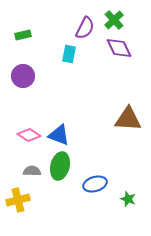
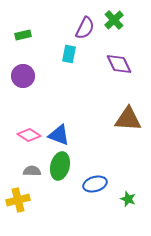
purple diamond: moved 16 px down
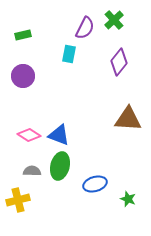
purple diamond: moved 2 px up; rotated 64 degrees clockwise
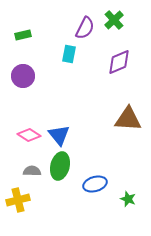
purple diamond: rotated 28 degrees clockwise
blue triangle: rotated 30 degrees clockwise
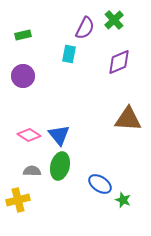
blue ellipse: moved 5 px right; rotated 50 degrees clockwise
green star: moved 5 px left, 1 px down
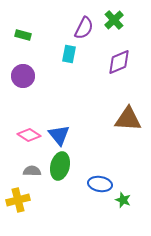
purple semicircle: moved 1 px left
green rectangle: rotated 28 degrees clockwise
blue ellipse: rotated 25 degrees counterclockwise
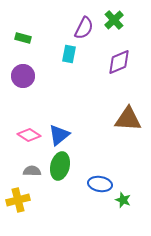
green rectangle: moved 3 px down
blue triangle: rotated 30 degrees clockwise
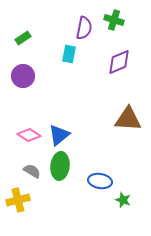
green cross: rotated 30 degrees counterclockwise
purple semicircle: rotated 15 degrees counterclockwise
green rectangle: rotated 49 degrees counterclockwise
green ellipse: rotated 8 degrees counterclockwise
gray semicircle: rotated 30 degrees clockwise
blue ellipse: moved 3 px up
